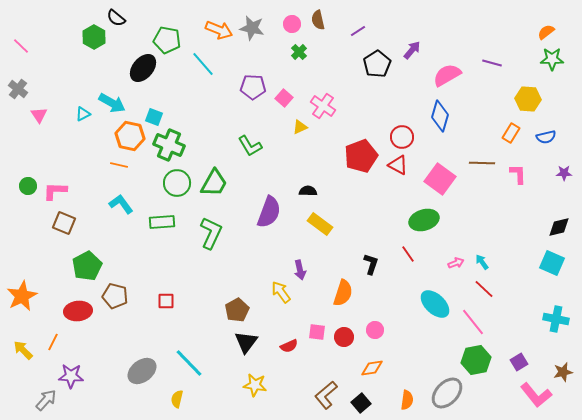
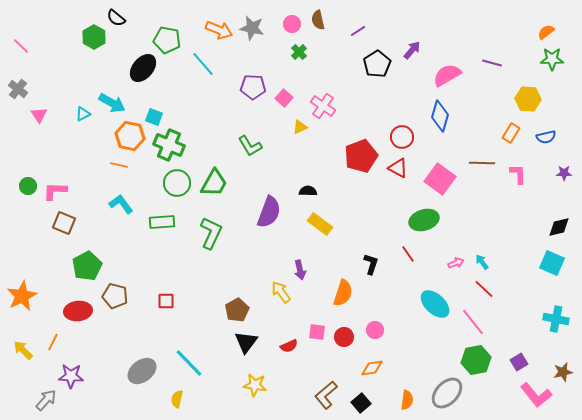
red triangle at (398, 165): moved 3 px down
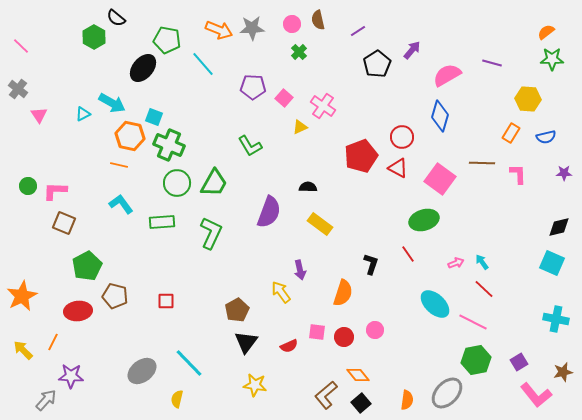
gray star at (252, 28): rotated 15 degrees counterclockwise
black semicircle at (308, 191): moved 4 px up
pink line at (473, 322): rotated 24 degrees counterclockwise
orange diamond at (372, 368): moved 14 px left, 7 px down; rotated 60 degrees clockwise
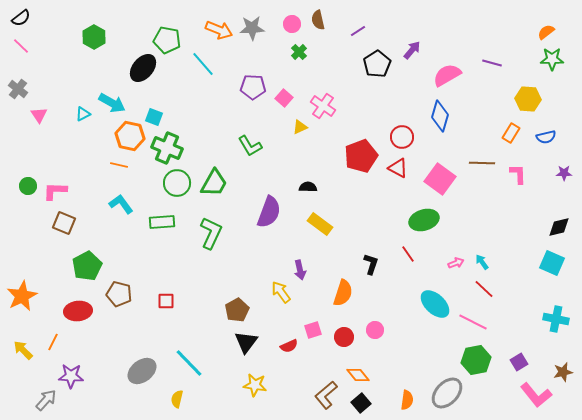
black semicircle at (116, 18): moved 95 px left; rotated 78 degrees counterclockwise
green cross at (169, 145): moved 2 px left, 3 px down
brown pentagon at (115, 296): moved 4 px right, 2 px up
pink square at (317, 332): moved 4 px left, 2 px up; rotated 24 degrees counterclockwise
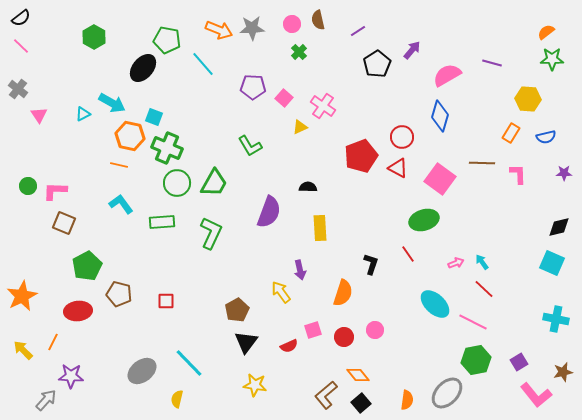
yellow rectangle at (320, 224): moved 4 px down; rotated 50 degrees clockwise
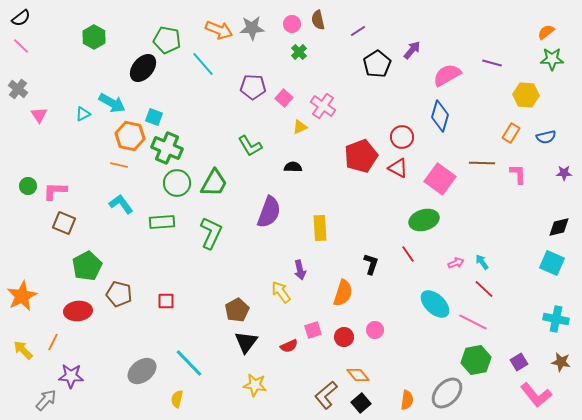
yellow hexagon at (528, 99): moved 2 px left, 4 px up
black semicircle at (308, 187): moved 15 px left, 20 px up
brown star at (563, 372): moved 2 px left, 10 px up; rotated 24 degrees clockwise
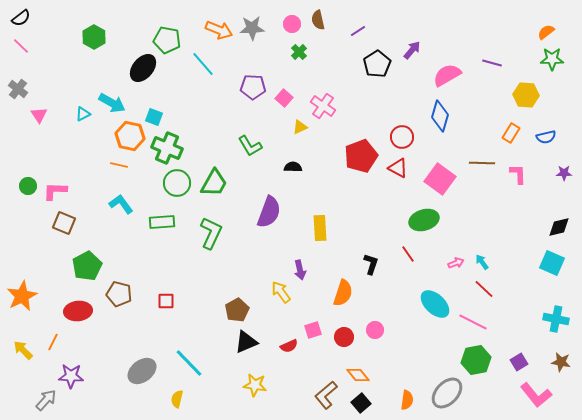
black triangle at (246, 342): rotated 30 degrees clockwise
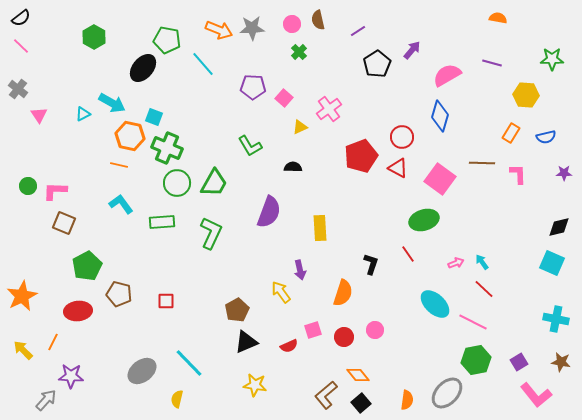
orange semicircle at (546, 32): moved 48 px left, 14 px up; rotated 48 degrees clockwise
pink cross at (323, 106): moved 6 px right, 3 px down; rotated 20 degrees clockwise
